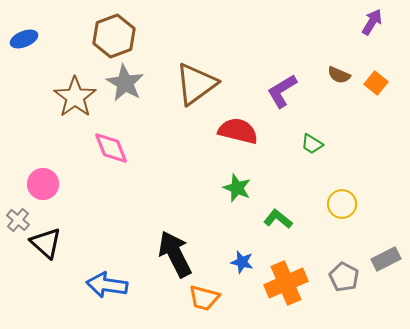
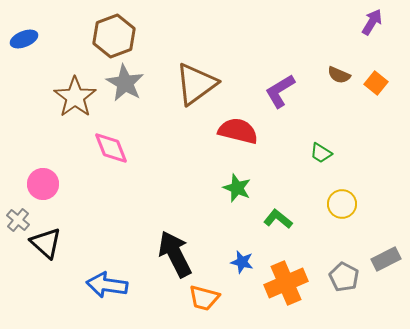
purple L-shape: moved 2 px left
green trapezoid: moved 9 px right, 9 px down
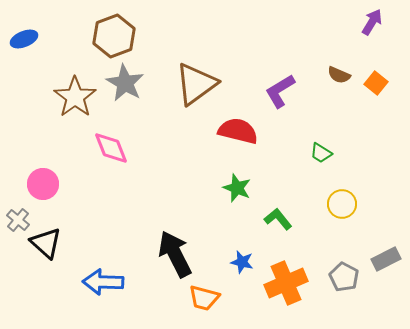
green L-shape: rotated 12 degrees clockwise
blue arrow: moved 4 px left, 3 px up; rotated 6 degrees counterclockwise
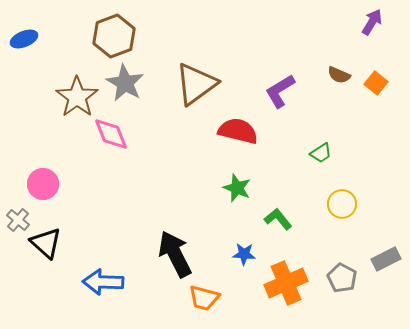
brown star: moved 2 px right
pink diamond: moved 14 px up
green trapezoid: rotated 65 degrees counterclockwise
blue star: moved 2 px right, 8 px up; rotated 10 degrees counterclockwise
gray pentagon: moved 2 px left, 1 px down
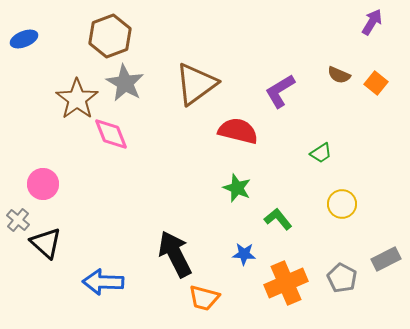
brown hexagon: moved 4 px left
brown star: moved 2 px down
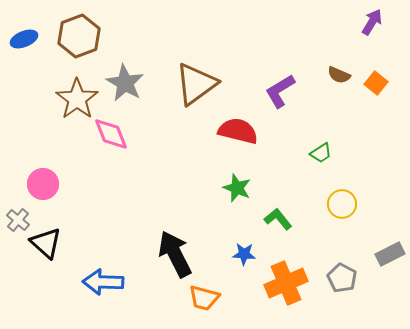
brown hexagon: moved 31 px left
gray rectangle: moved 4 px right, 5 px up
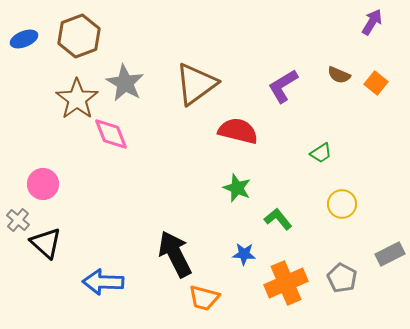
purple L-shape: moved 3 px right, 5 px up
